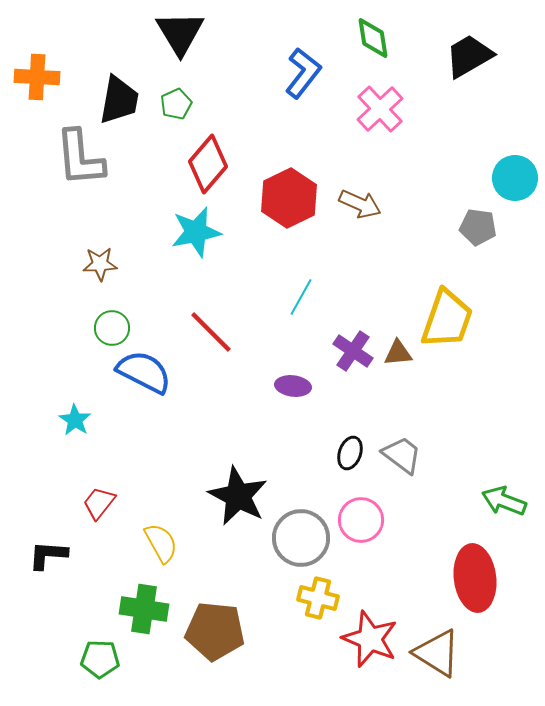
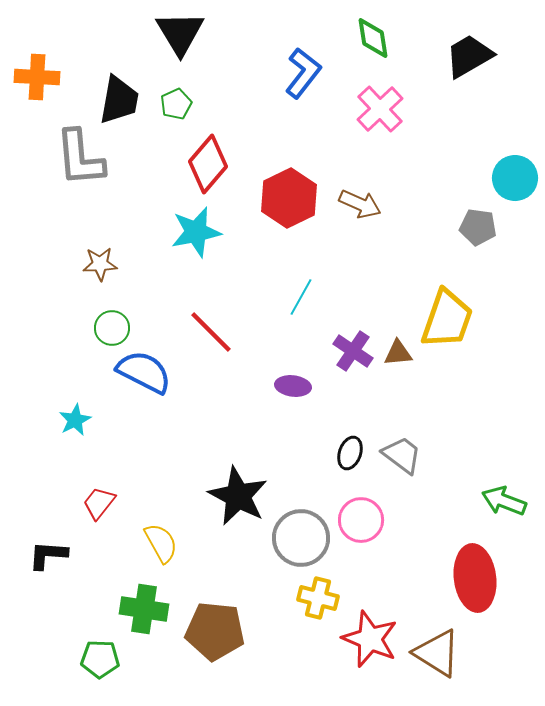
cyan star at (75, 420): rotated 12 degrees clockwise
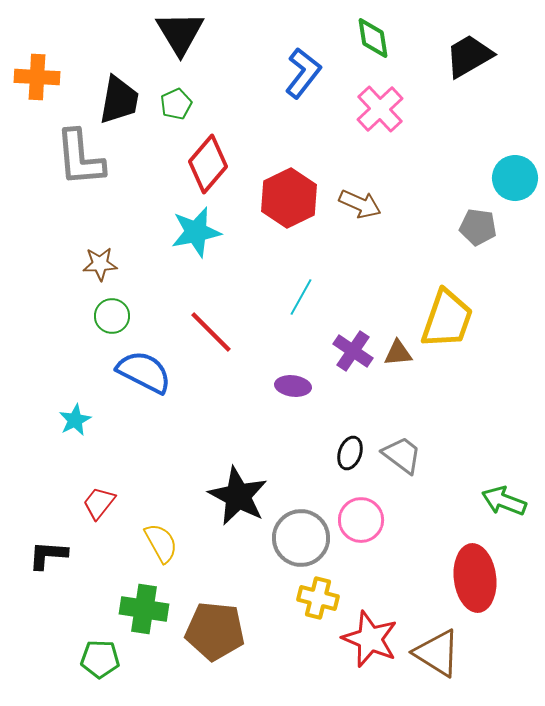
green circle at (112, 328): moved 12 px up
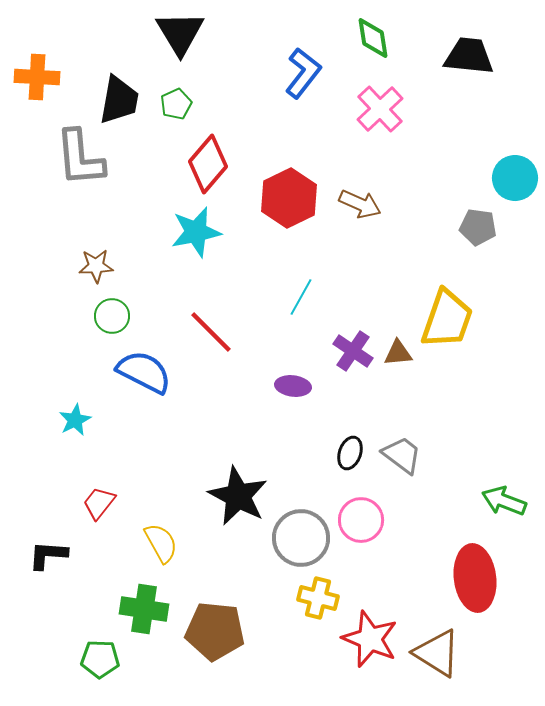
black trapezoid at (469, 56): rotated 36 degrees clockwise
brown star at (100, 264): moved 4 px left, 2 px down
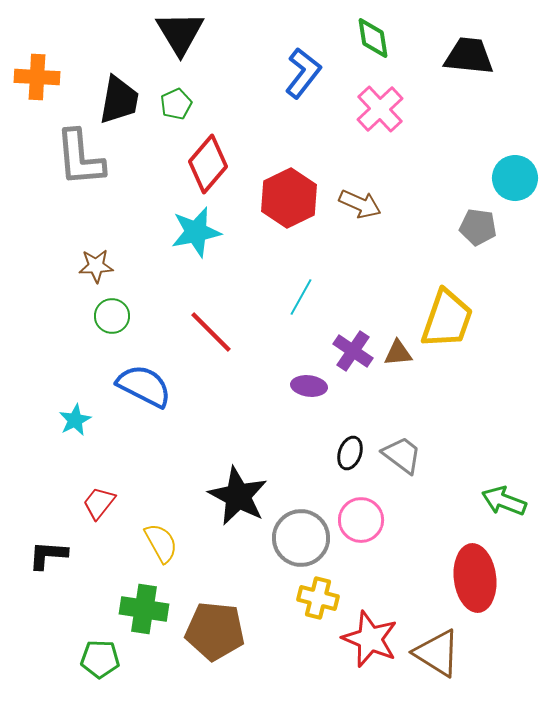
blue semicircle at (144, 372): moved 14 px down
purple ellipse at (293, 386): moved 16 px right
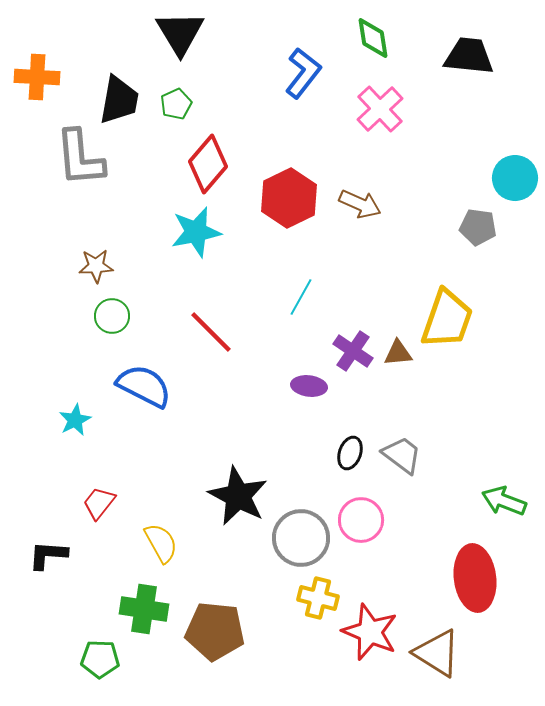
red star at (370, 639): moved 7 px up
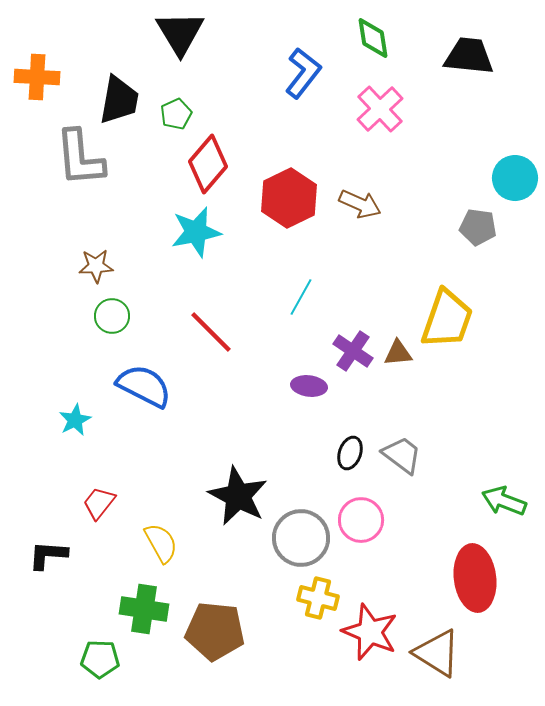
green pentagon at (176, 104): moved 10 px down
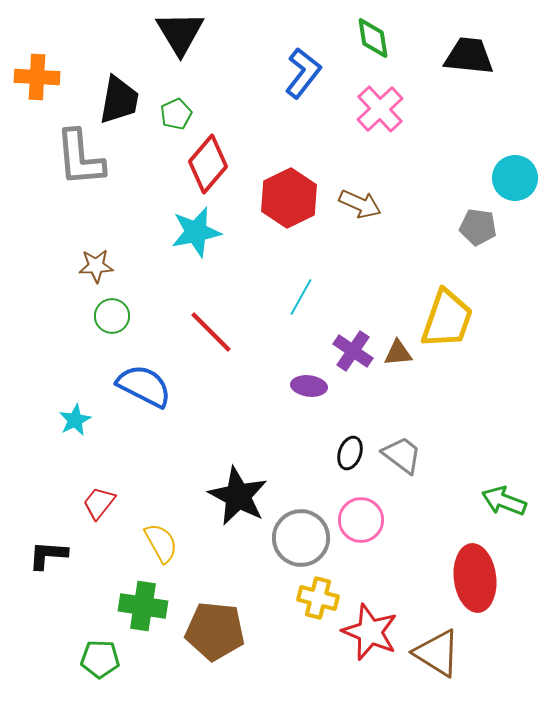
green cross at (144, 609): moved 1 px left, 3 px up
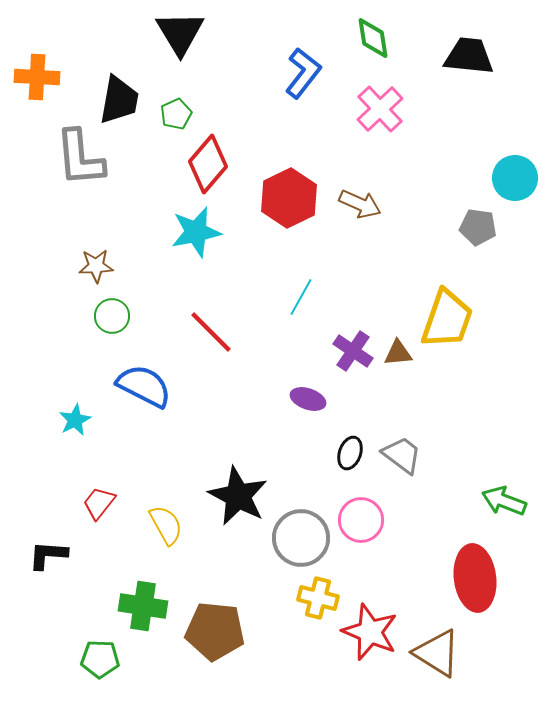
purple ellipse at (309, 386): moved 1 px left, 13 px down; rotated 12 degrees clockwise
yellow semicircle at (161, 543): moved 5 px right, 18 px up
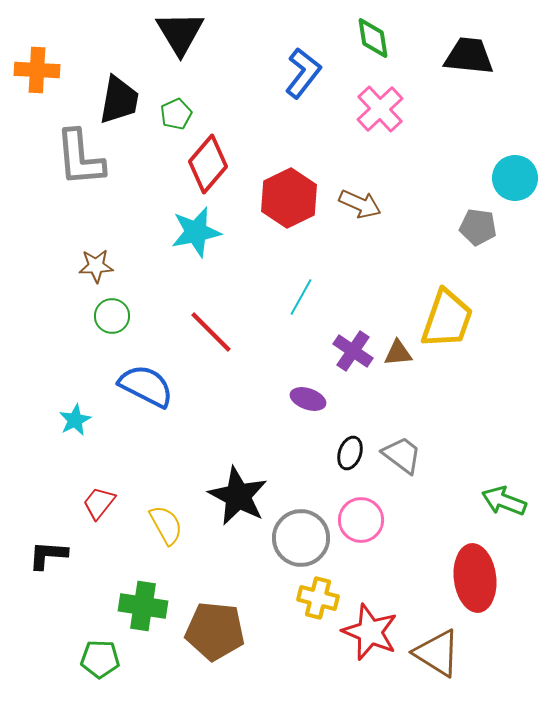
orange cross at (37, 77): moved 7 px up
blue semicircle at (144, 386): moved 2 px right
